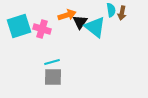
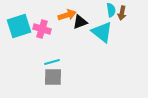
black triangle: rotated 35 degrees clockwise
cyan triangle: moved 7 px right, 5 px down
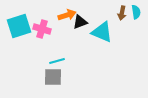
cyan semicircle: moved 25 px right, 2 px down
cyan triangle: rotated 15 degrees counterclockwise
cyan line: moved 5 px right, 1 px up
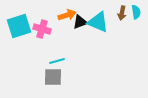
cyan triangle: moved 4 px left, 10 px up
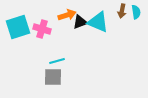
brown arrow: moved 2 px up
cyan square: moved 1 px left, 1 px down
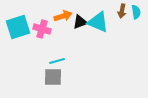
orange arrow: moved 4 px left, 1 px down
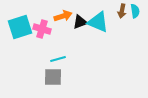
cyan semicircle: moved 1 px left, 1 px up
cyan square: moved 2 px right
cyan line: moved 1 px right, 2 px up
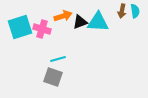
cyan triangle: rotated 20 degrees counterclockwise
gray square: rotated 18 degrees clockwise
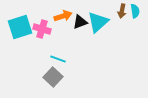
cyan triangle: rotated 45 degrees counterclockwise
cyan line: rotated 35 degrees clockwise
gray square: rotated 24 degrees clockwise
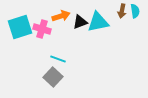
orange arrow: moved 2 px left
cyan triangle: rotated 30 degrees clockwise
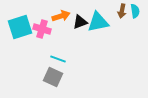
gray square: rotated 18 degrees counterclockwise
